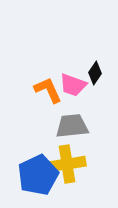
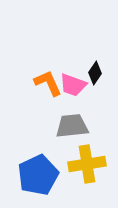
orange L-shape: moved 7 px up
yellow cross: moved 20 px right
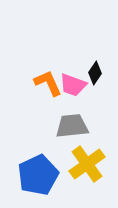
yellow cross: rotated 27 degrees counterclockwise
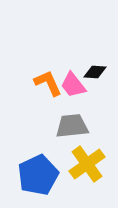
black diamond: moved 1 px up; rotated 60 degrees clockwise
pink trapezoid: rotated 32 degrees clockwise
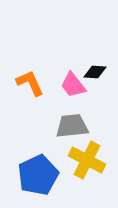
orange L-shape: moved 18 px left
yellow cross: moved 4 px up; rotated 27 degrees counterclockwise
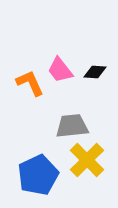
pink trapezoid: moved 13 px left, 15 px up
yellow cross: rotated 18 degrees clockwise
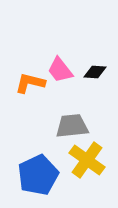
orange L-shape: rotated 52 degrees counterclockwise
yellow cross: rotated 9 degrees counterclockwise
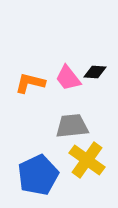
pink trapezoid: moved 8 px right, 8 px down
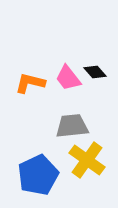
black diamond: rotated 45 degrees clockwise
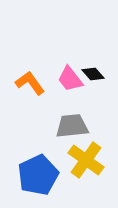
black diamond: moved 2 px left, 2 px down
pink trapezoid: moved 2 px right, 1 px down
orange L-shape: rotated 40 degrees clockwise
yellow cross: moved 1 px left
